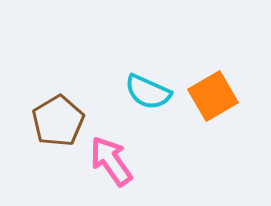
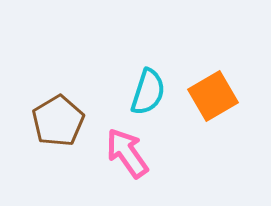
cyan semicircle: rotated 96 degrees counterclockwise
pink arrow: moved 16 px right, 8 px up
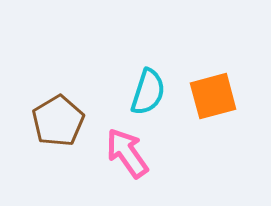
orange square: rotated 15 degrees clockwise
